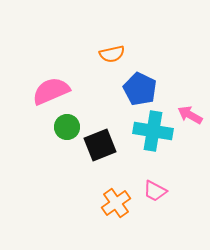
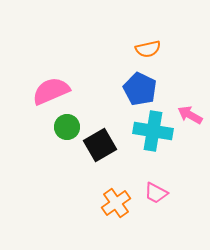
orange semicircle: moved 36 px right, 5 px up
black square: rotated 8 degrees counterclockwise
pink trapezoid: moved 1 px right, 2 px down
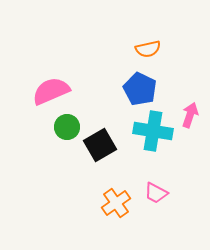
pink arrow: rotated 80 degrees clockwise
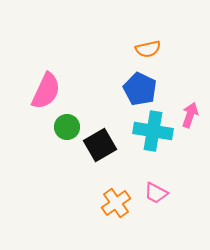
pink semicircle: moved 5 px left; rotated 138 degrees clockwise
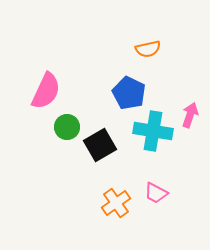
blue pentagon: moved 11 px left, 4 px down
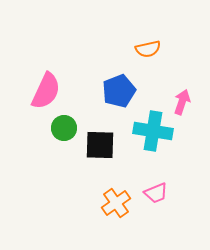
blue pentagon: moved 10 px left, 2 px up; rotated 24 degrees clockwise
pink arrow: moved 8 px left, 13 px up
green circle: moved 3 px left, 1 px down
black square: rotated 32 degrees clockwise
pink trapezoid: rotated 50 degrees counterclockwise
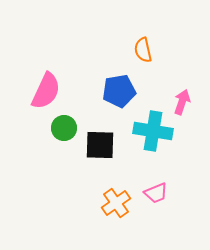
orange semicircle: moved 5 px left, 1 px down; rotated 90 degrees clockwise
blue pentagon: rotated 12 degrees clockwise
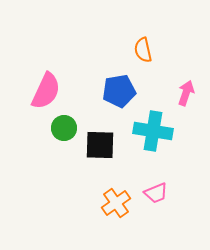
pink arrow: moved 4 px right, 9 px up
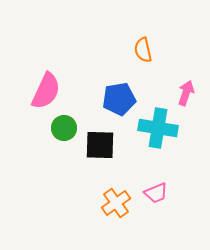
blue pentagon: moved 8 px down
cyan cross: moved 5 px right, 3 px up
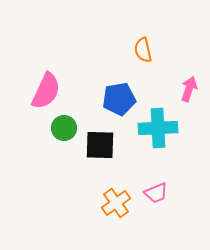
pink arrow: moved 3 px right, 4 px up
cyan cross: rotated 12 degrees counterclockwise
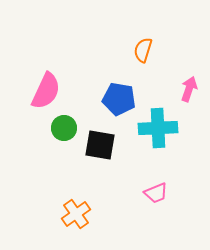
orange semicircle: rotated 30 degrees clockwise
blue pentagon: rotated 20 degrees clockwise
black square: rotated 8 degrees clockwise
orange cross: moved 40 px left, 11 px down
